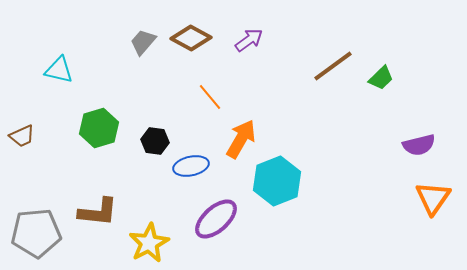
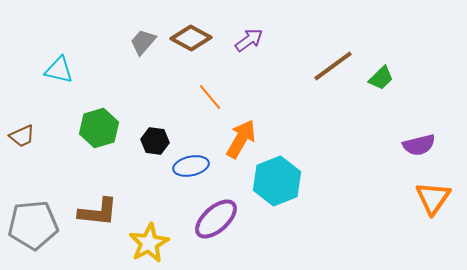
gray pentagon: moved 3 px left, 8 px up
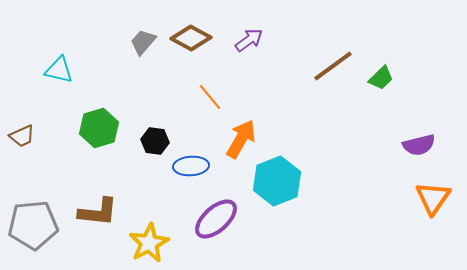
blue ellipse: rotated 8 degrees clockwise
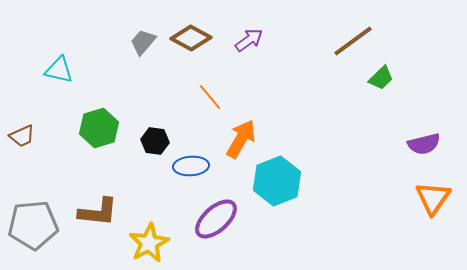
brown line: moved 20 px right, 25 px up
purple semicircle: moved 5 px right, 1 px up
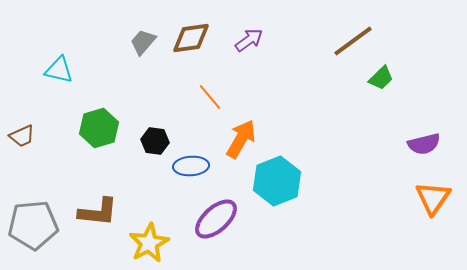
brown diamond: rotated 36 degrees counterclockwise
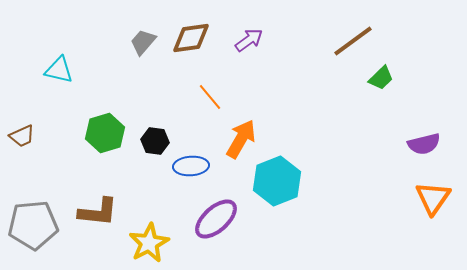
green hexagon: moved 6 px right, 5 px down
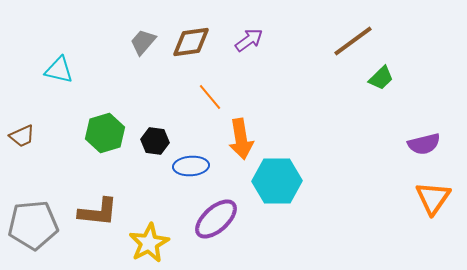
brown diamond: moved 4 px down
orange arrow: rotated 141 degrees clockwise
cyan hexagon: rotated 21 degrees clockwise
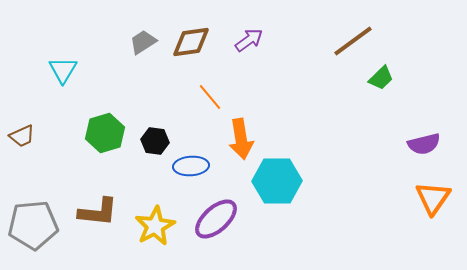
gray trapezoid: rotated 16 degrees clockwise
cyan triangle: moved 4 px right; rotated 48 degrees clockwise
yellow star: moved 6 px right, 17 px up
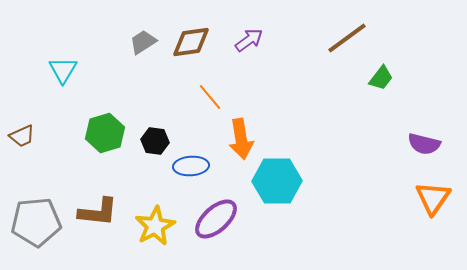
brown line: moved 6 px left, 3 px up
green trapezoid: rotated 8 degrees counterclockwise
purple semicircle: rotated 28 degrees clockwise
gray pentagon: moved 3 px right, 3 px up
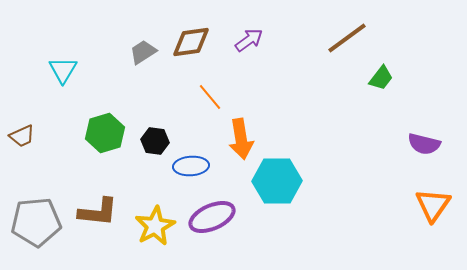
gray trapezoid: moved 10 px down
orange triangle: moved 7 px down
purple ellipse: moved 4 px left, 2 px up; rotated 18 degrees clockwise
